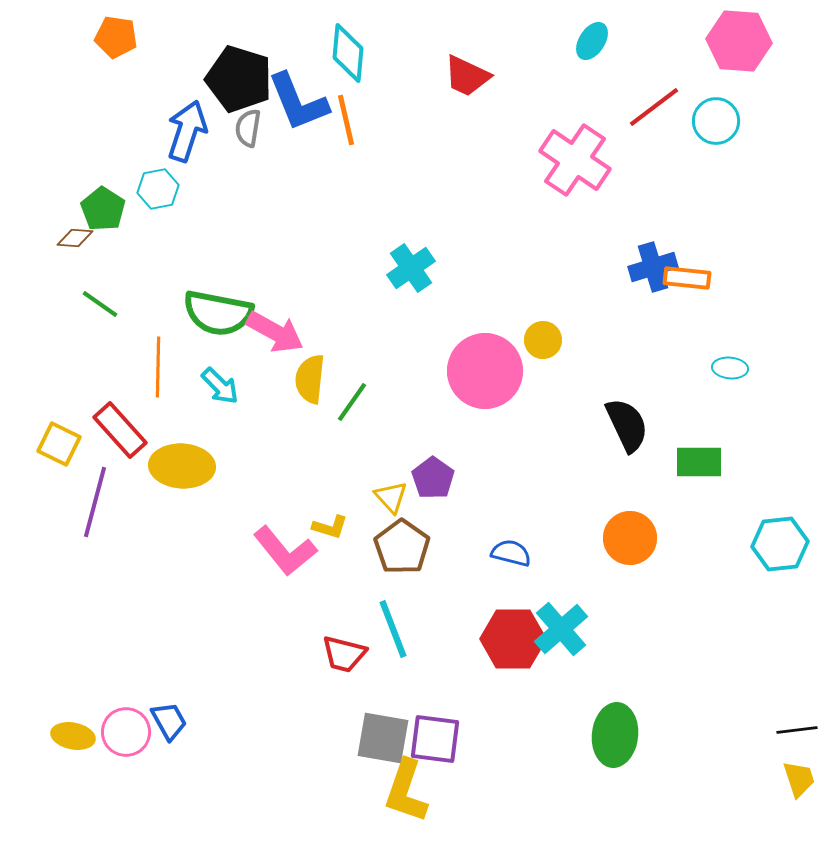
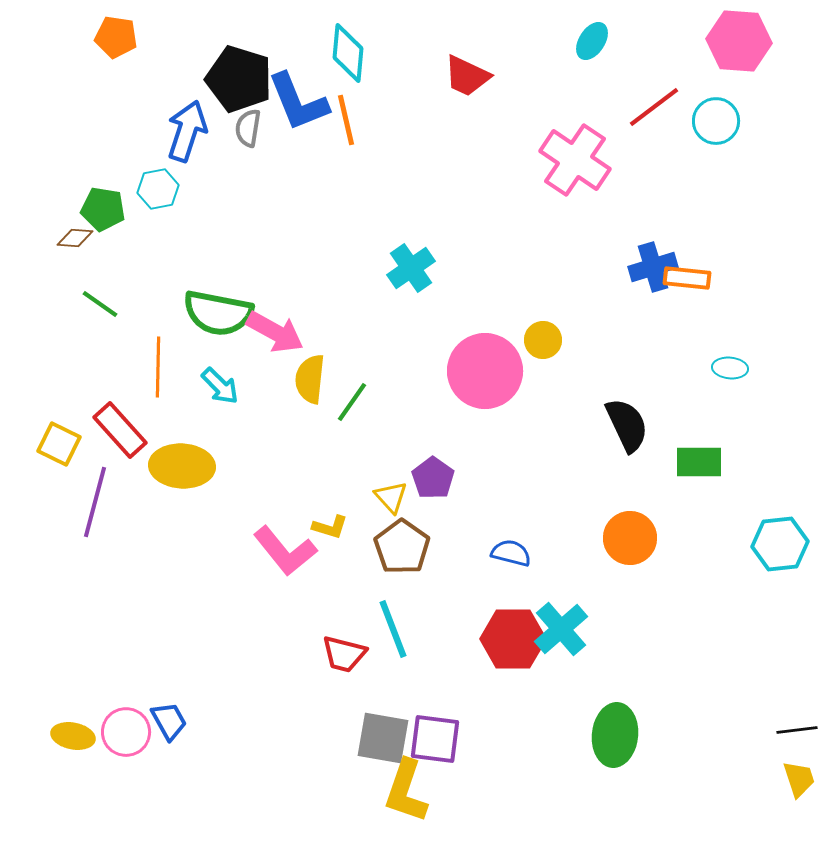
green pentagon at (103, 209): rotated 24 degrees counterclockwise
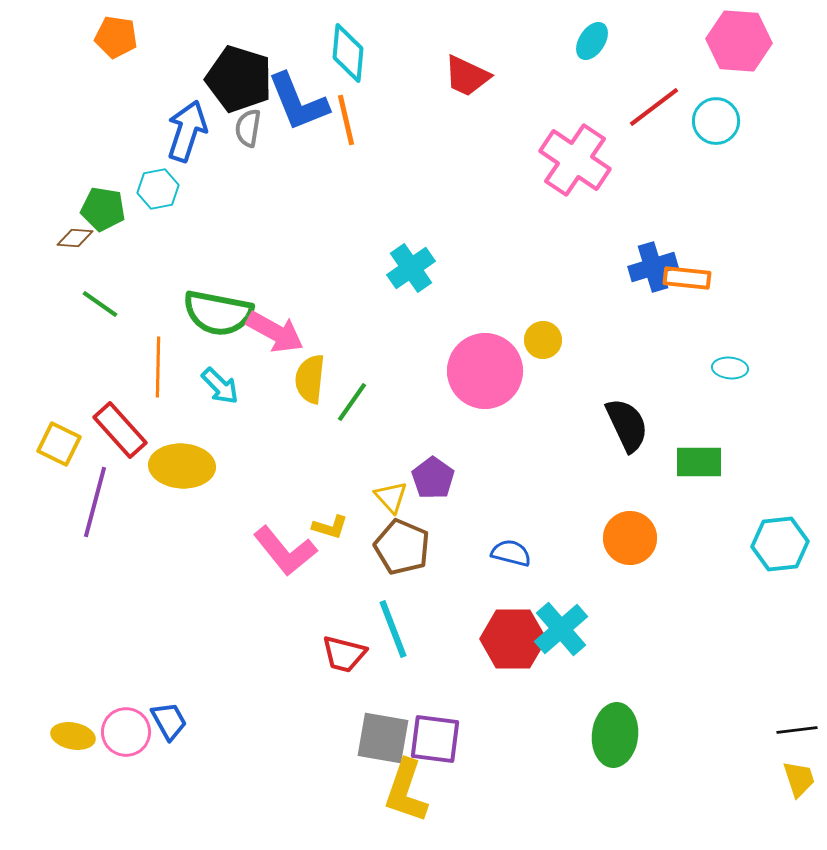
brown pentagon at (402, 547): rotated 12 degrees counterclockwise
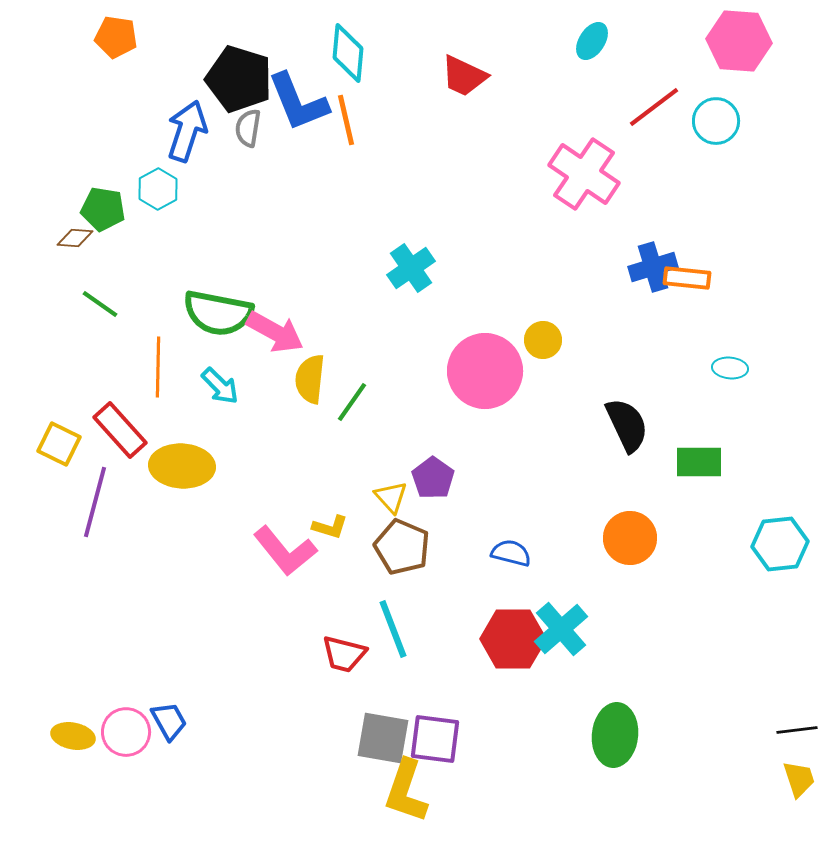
red trapezoid at (467, 76): moved 3 px left
pink cross at (575, 160): moved 9 px right, 14 px down
cyan hexagon at (158, 189): rotated 18 degrees counterclockwise
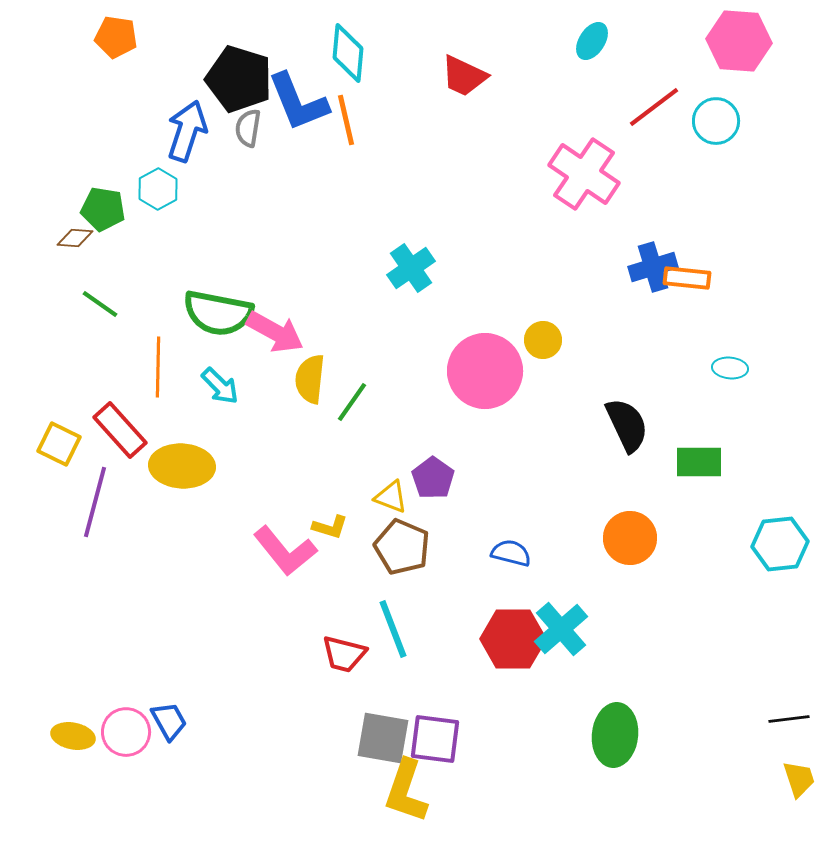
yellow triangle at (391, 497): rotated 27 degrees counterclockwise
black line at (797, 730): moved 8 px left, 11 px up
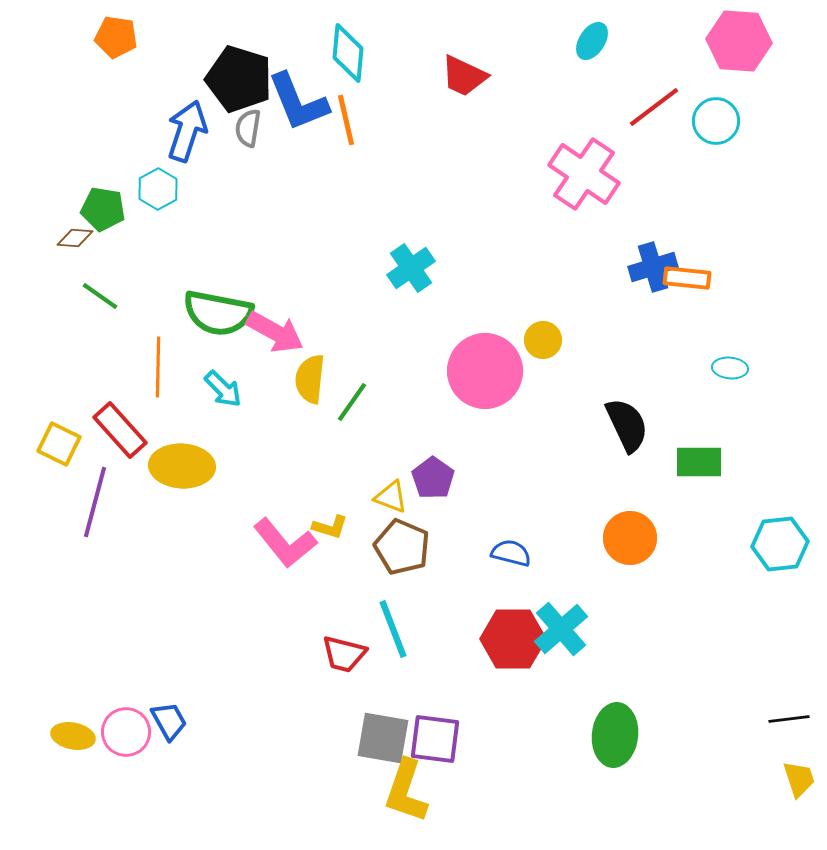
green line at (100, 304): moved 8 px up
cyan arrow at (220, 386): moved 3 px right, 3 px down
pink L-shape at (285, 551): moved 8 px up
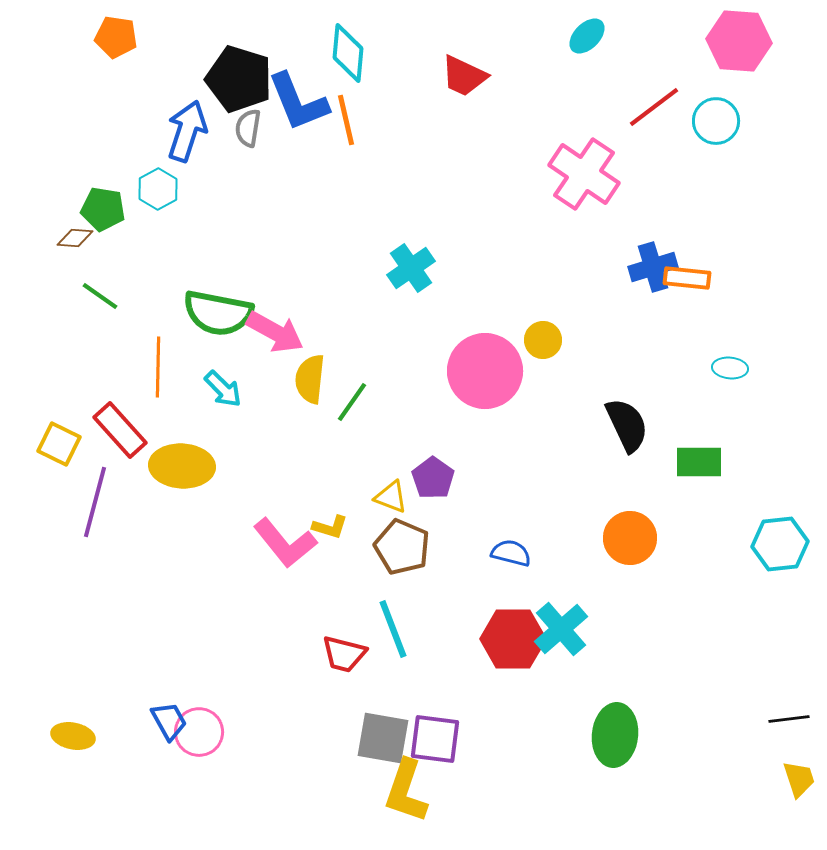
cyan ellipse at (592, 41): moved 5 px left, 5 px up; rotated 12 degrees clockwise
pink circle at (126, 732): moved 73 px right
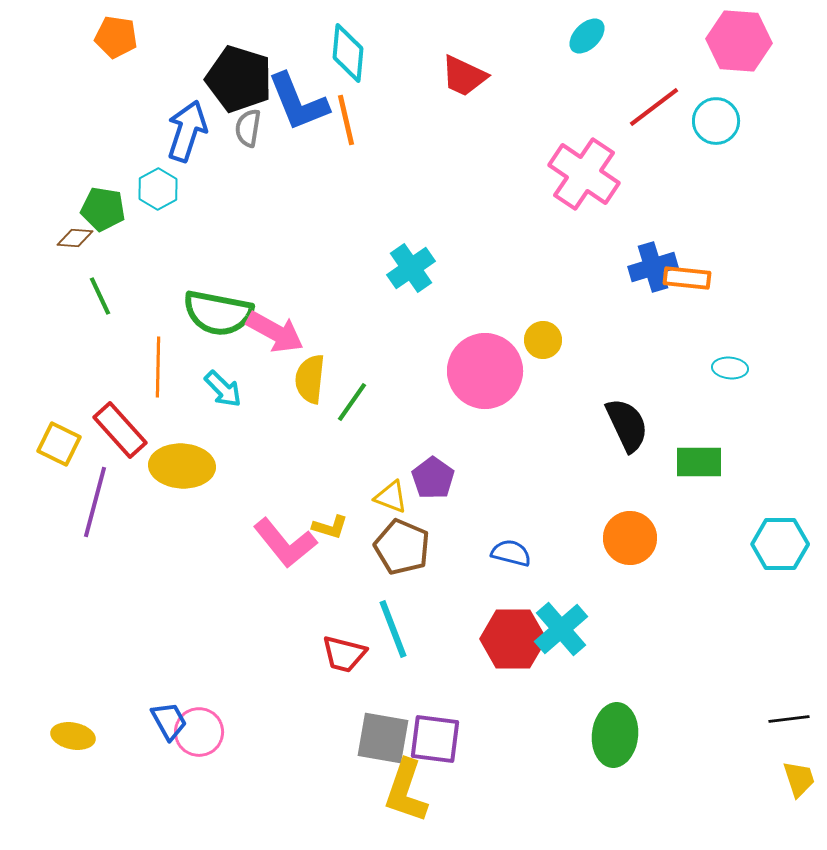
green line at (100, 296): rotated 30 degrees clockwise
cyan hexagon at (780, 544): rotated 6 degrees clockwise
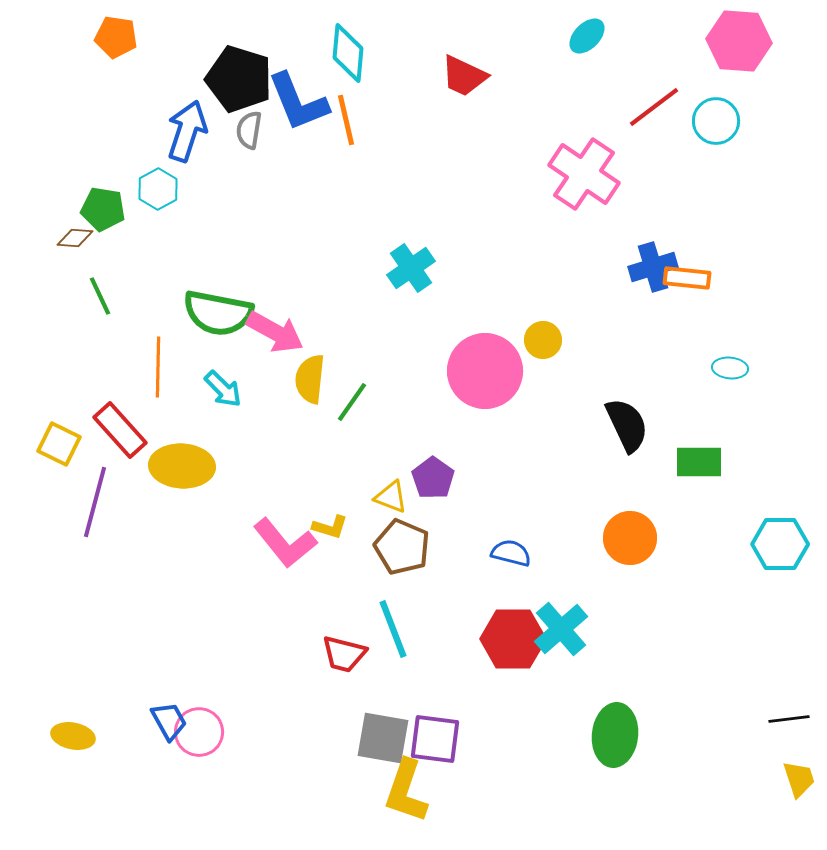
gray semicircle at (248, 128): moved 1 px right, 2 px down
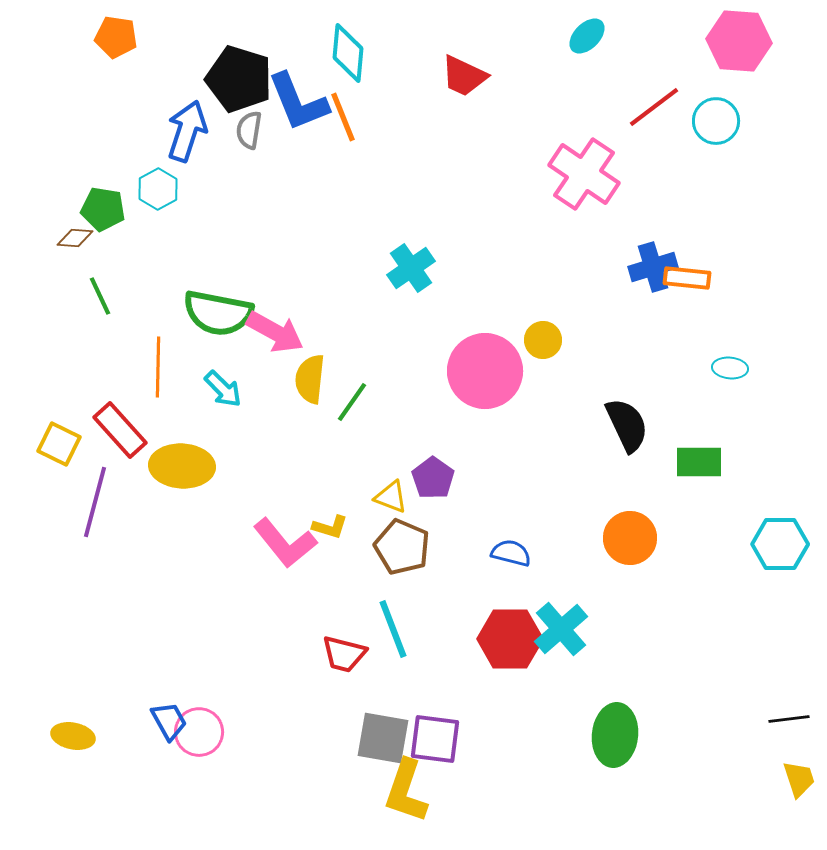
orange line at (346, 120): moved 3 px left, 3 px up; rotated 9 degrees counterclockwise
red hexagon at (513, 639): moved 3 px left
